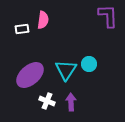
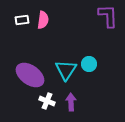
white rectangle: moved 9 px up
purple ellipse: rotated 76 degrees clockwise
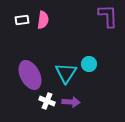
cyan triangle: moved 3 px down
purple ellipse: rotated 28 degrees clockwise
purple arrow: rotated 96 degrees clockwise
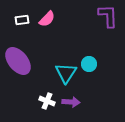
pink semicircle: moved 4 px right, 1 px up; rotated 36 degrees clockwise
purple ellipse: moved 12 px left, 14 px up; rotated 12 degrees counterclockwise
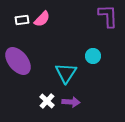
pink semicircle: moved 5 px left
cyan circle: moved 4 px right, 8 px up
white cross: rotated 21 degrees clockwise
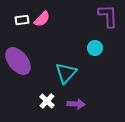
cyan circle: moved 2 px right, 8 px up
cyan triangle: rotated 10 degrees clockwise
purple arrow: moved 5 px right, 2 px down
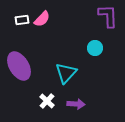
purple ellipse: moved 1 px right, 5 px down; rotated 8 degrees clockwise
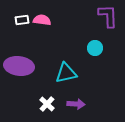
pink semicircle: moved 1 px down; rotated 126 degrees counterclockwise
purple ellipse: rotated 52 degrees counterclockwise
cyan triangle: rotated 35 degrees clockwise
white cross: moved 3 px down
